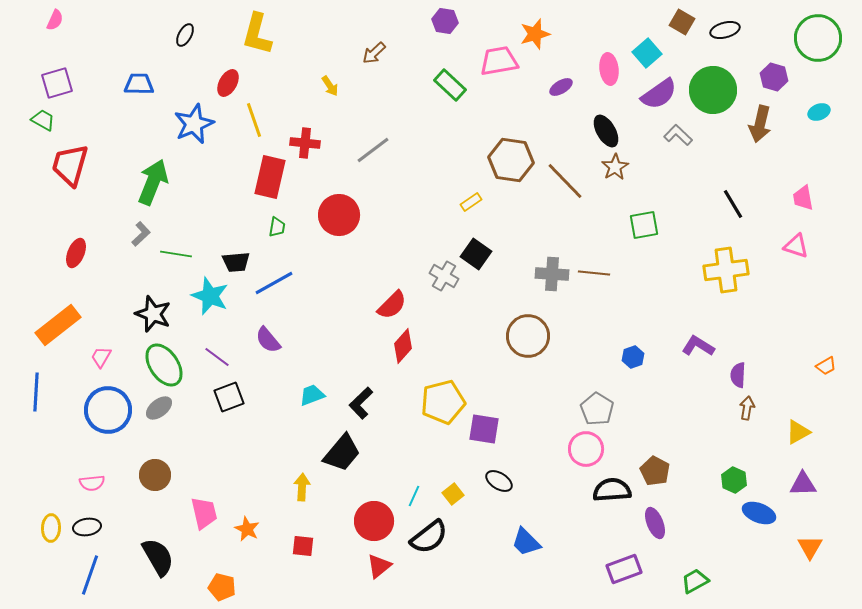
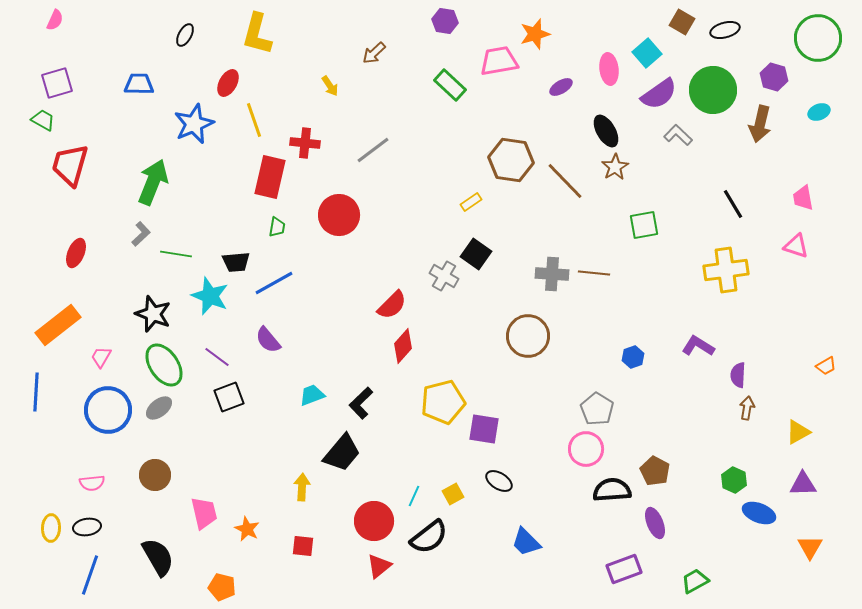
yellow square at (453, 494): rotated 10 degrees clockwise
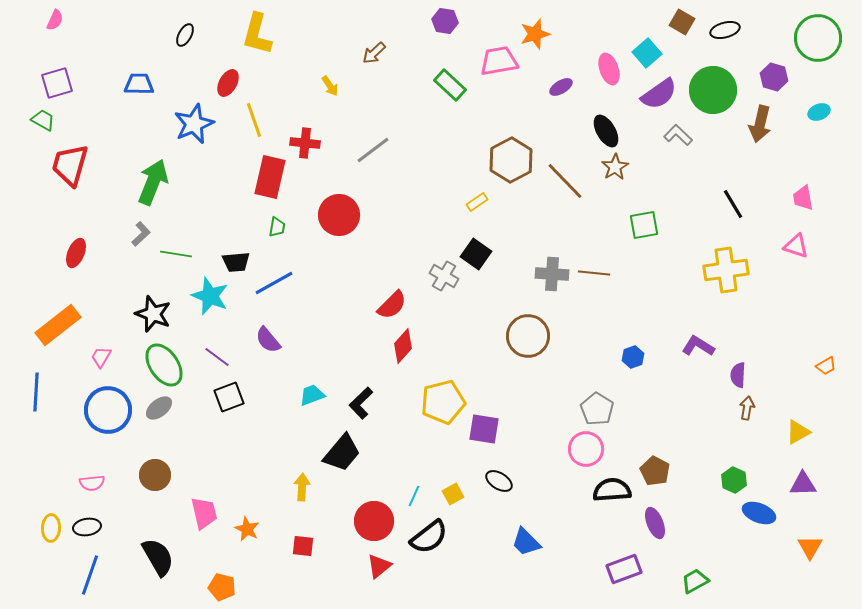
pink ellipse at (609, 69): rotated 12 degrees counterclockwise
brown hexagon at (511, 160): rotated 24 degrees clockwise
yellow rectangle at (471, 202): moved 6 px right
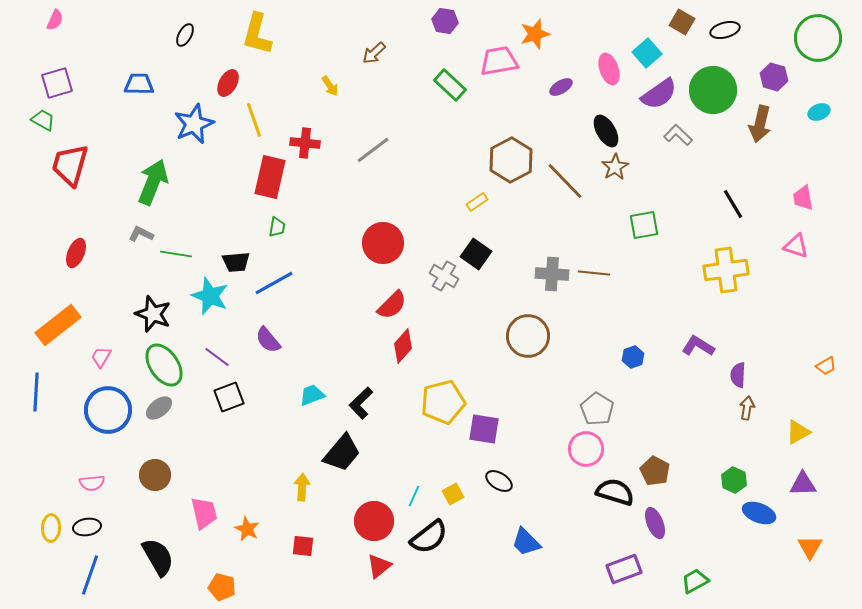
red circle at (339, 215): moved 44 px right, 28 px down
gray L-shape at (141, 234): rotated 110 degrees counterclockwise
black semicircle at (612, 490): moved 3 px right, 2 px down; rotated 21 degrees clockwise
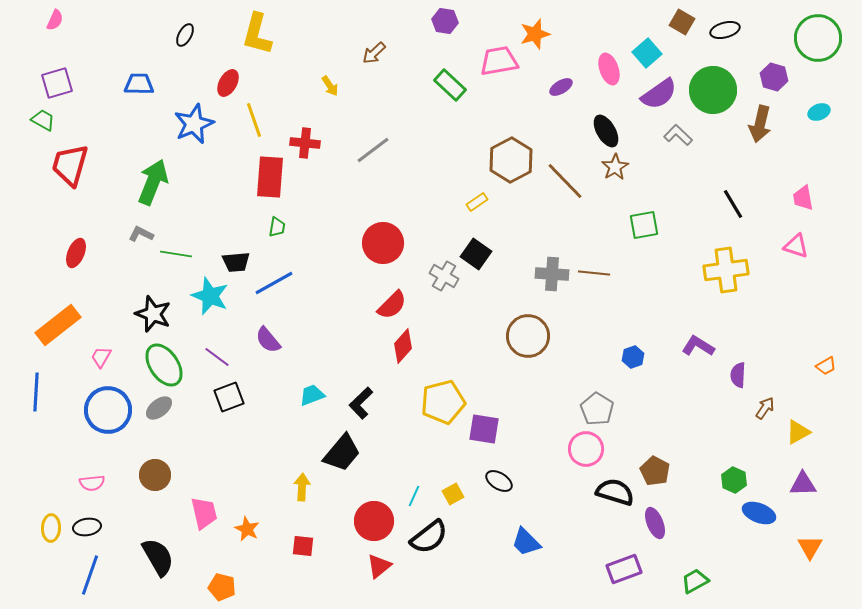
red rectangle at (270, 177): rotated 9 degrees counterclockwise
brown arrow at (747, 408): moved 18 px right; rotated 25 degrees clockwise
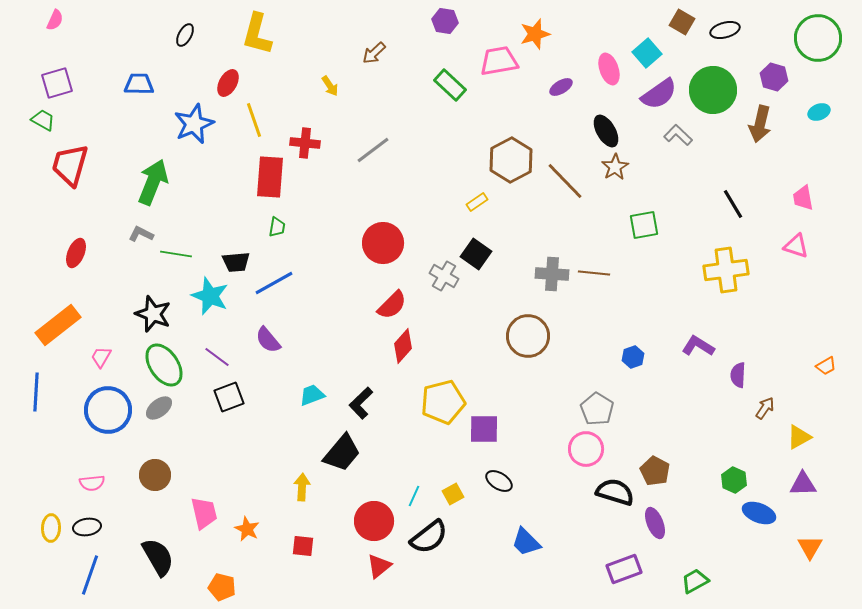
purple square at (484, 429): rotated 8 degrees counterclockwise
yellow triangle at (798, 432): moved 1 px right, 5 px down
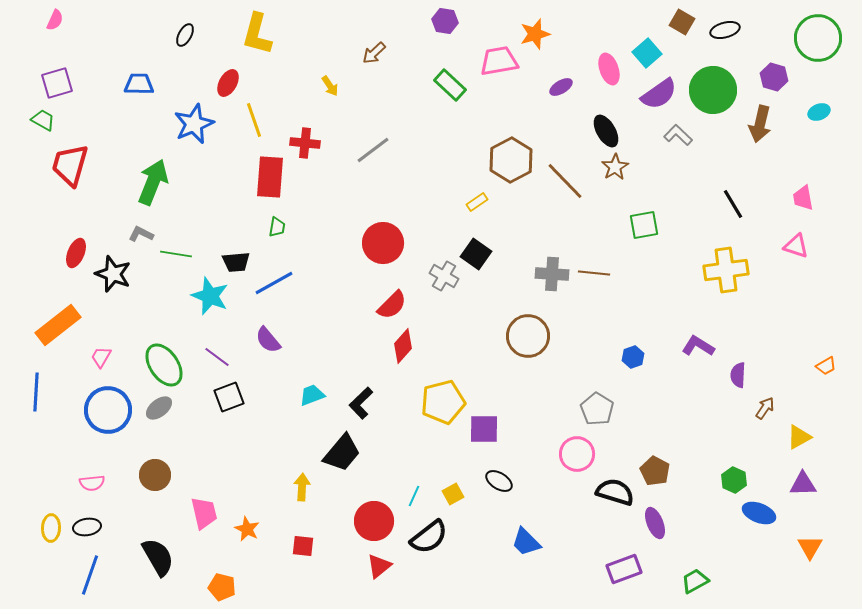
black star at (153, 314): moved 40 px left, 40 px up
pink circle at (586, 449): moved 9 px left, 5 px down
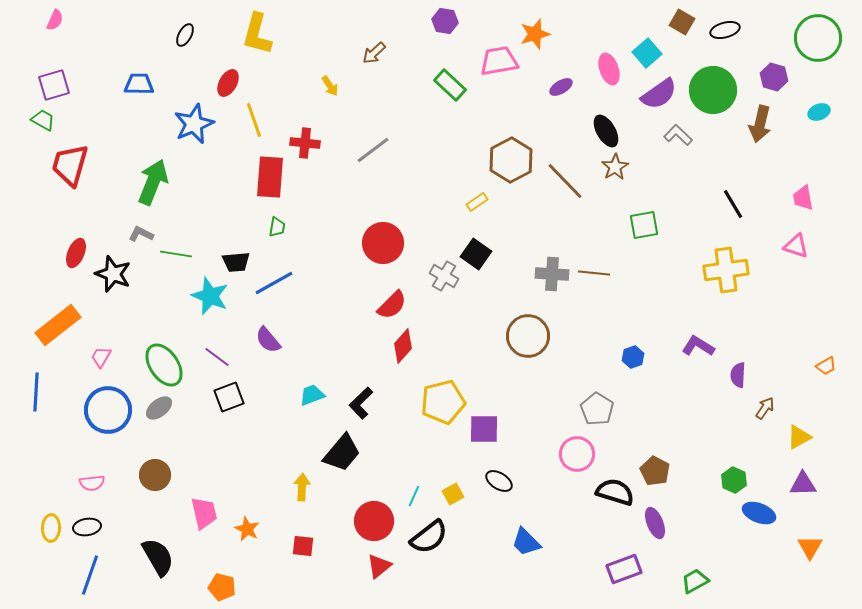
purple square at (57, 83): moved 3 px left, 2 px down
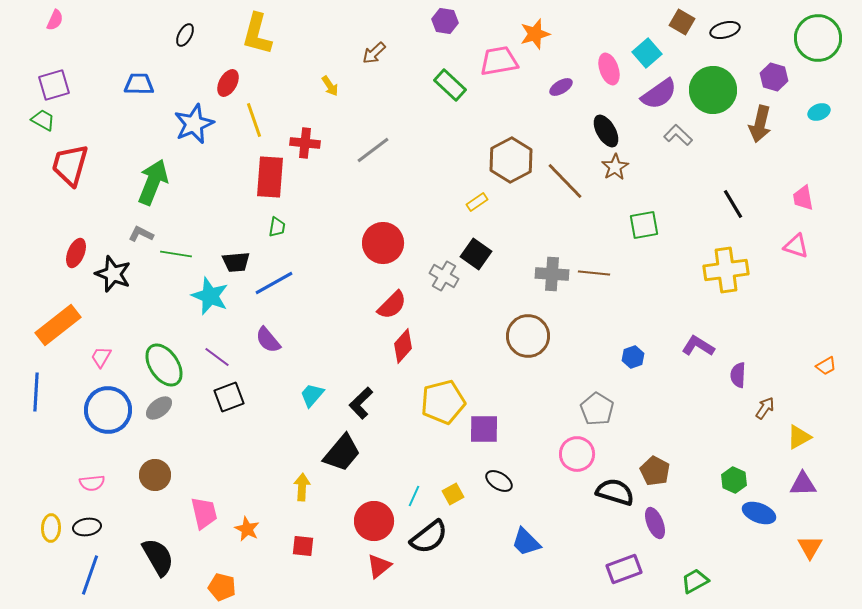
cyan trapezoid at (312, 395): rotated 28 degrees counterclockwise
